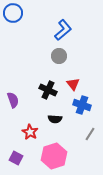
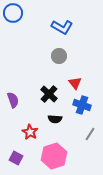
blue L-shape: moved 1 px left, 3 px up; rotated 70 degrees clockwise
red triangle: moved 2 px right, 1 px up
black cross: moved 1 px right, 4 px down; rotated 18 degrees clockwise
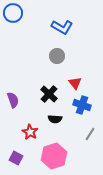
gray circle: moved 2 px left
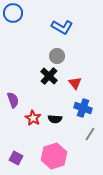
black cross: moved 18 px up
blue cross: moved 1 px right, 3 px down
red star: moved 3 px right, 14 px up
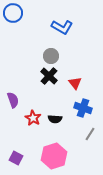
gray circle: moved 6 px left
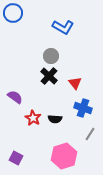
blue L-shape: moved 1 px right
purple semicircle: moved 2 px right, 3 px up; rotated 35 degrees counterclockwise
pink hexagon: moved 10 px right
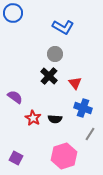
gray circle: moved 4 px right, 2 px up
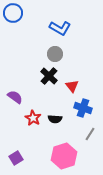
blue L-shape: moved 3 px left, 1 px down
red triangle: moved 3 px left, 3 px down
purple square: rotated 32 degrees clockwise
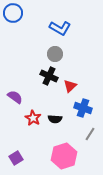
black cross: rotated 18 degrees counterclockwise
red triangle: moved 2 px left; rotated 24 degrees clockwise
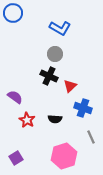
red star: moved 6 px left, 2 px down
gray line: moved 1 px right, 3 px down; rotated 56 degrees counterclockwise
